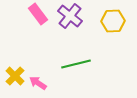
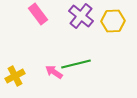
purple cross: moved 11 px right
yellow cross: rotated 18 degrees clockwise
pink arrow: moved 16 px right, 11 px up
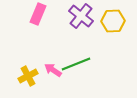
pink rectangle: rotated 60 degrees clockwise
green line: rotated 8 degrees counterclockwise
pink arrow: moved 1 px left, 2 px up
yellow cross: moved 13 px right
